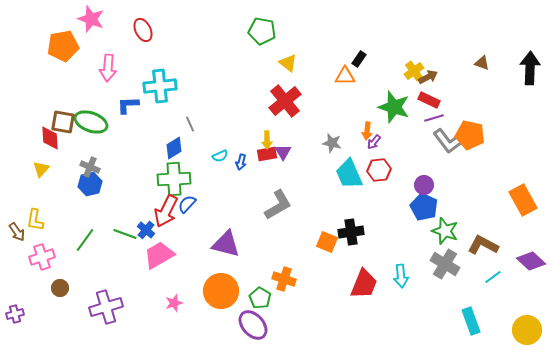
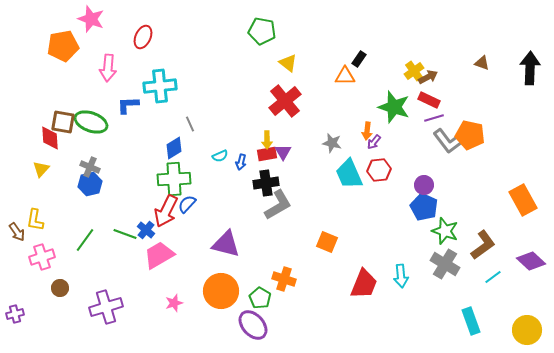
red ellipse at (143, 30): moved 7 px down; rotated 50 degrees clockwise
black cross at (351, 232): moved 85 px left, 49 px up
brown L-shape at (483, 245): rotated 116 degrees clockwise
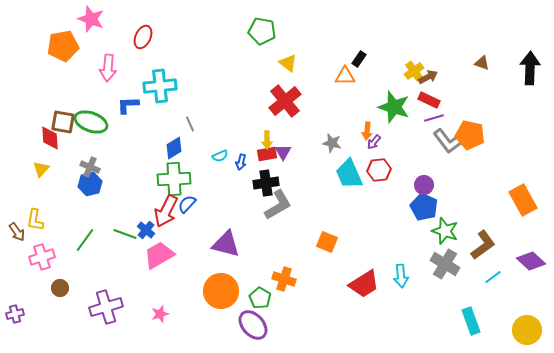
red trapezoid at (364, 284): rotated 36 degrees clockwise
pink star at (174, 303): moved 14 px left, 11 px down
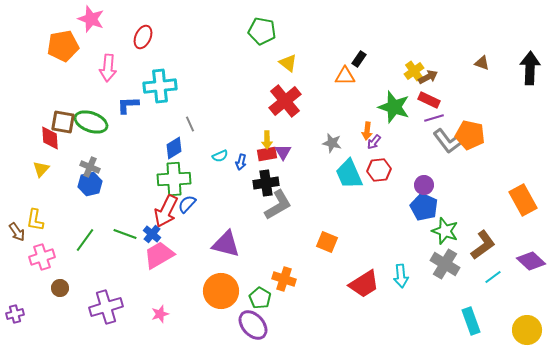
blue cross at (146, 230): moved 6 px right, 4 px down
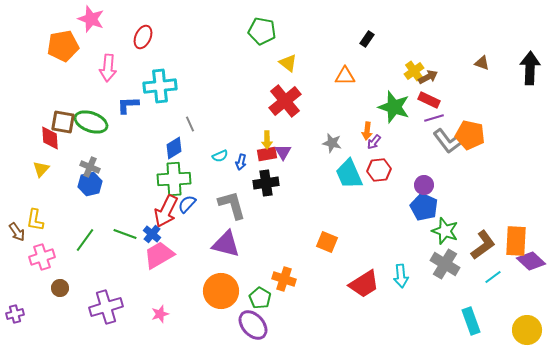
black rectangle at (359, 59): moved 8 px right, 20 px up
orange rectangle at (523, 200): moved 7 px left, 41 px down; rotated 32 degrees clockwise
gray L-shape at (278, 205): moved 46 px left; rotated 76 degrees counterclockwise
